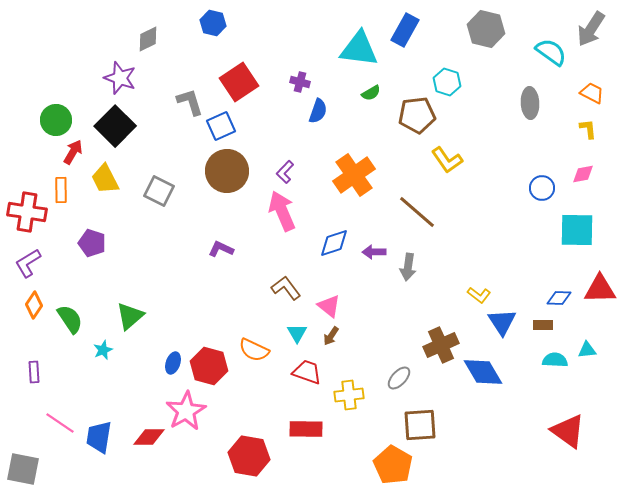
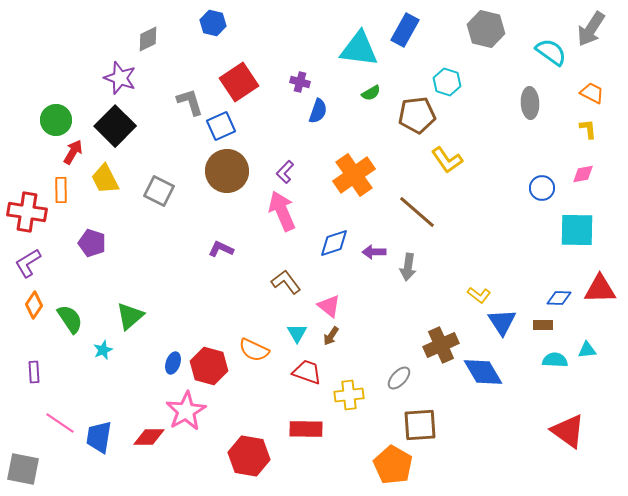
brown L-shape at (286, 288): moved 6 px up
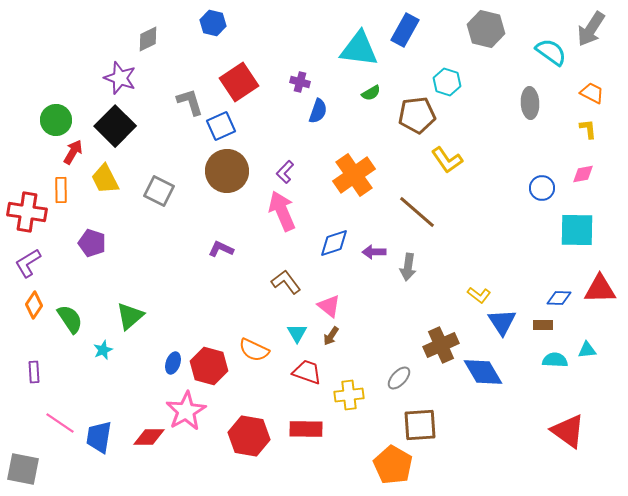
red hexagon at (249, 456): moved 20 px up
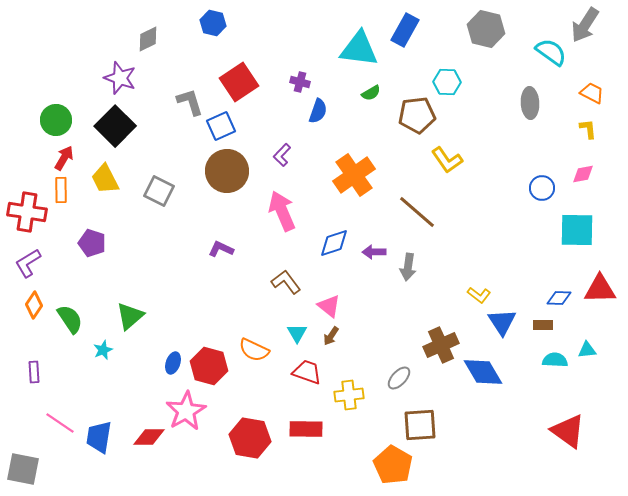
gray arrow at (591, 29): moved 6 px left, 4 px up
cyan hexagon at (447, 82): rotated 16 degrees counterclockwise
red arrow at (73, 152): moved 9 px left, 6 px down
purple L-shape at (285, 172): moved 3 px left, 17 px up
red hexagon at (249, 436): moved 1 px right, 2 px down
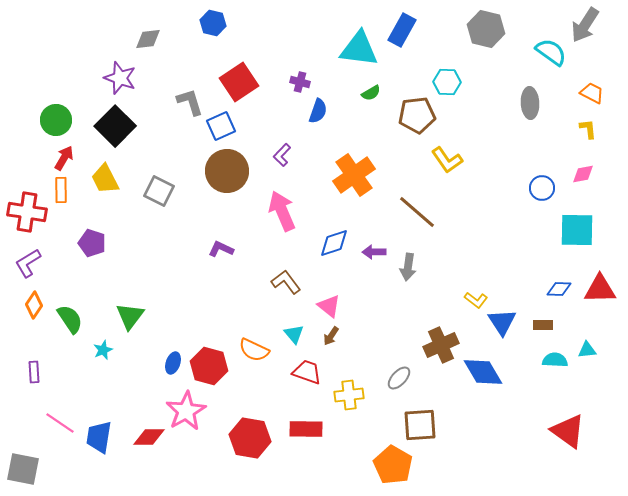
blue rectangle at (405, 30): moved 3 px left
gray diamond at (148, 39): rotated 20 degrees clockwise
yellow L-shape at (479, 295): moved 3 px left, 5 px down
blue diamond at (559, 298): moved 9 px up
green triangle at (130, 316): rotated 12 degrees counterclockwise
cyan triangle at (297, 333): moved 3 px left, 1 px down; rotated 10 degrees counterclockwise
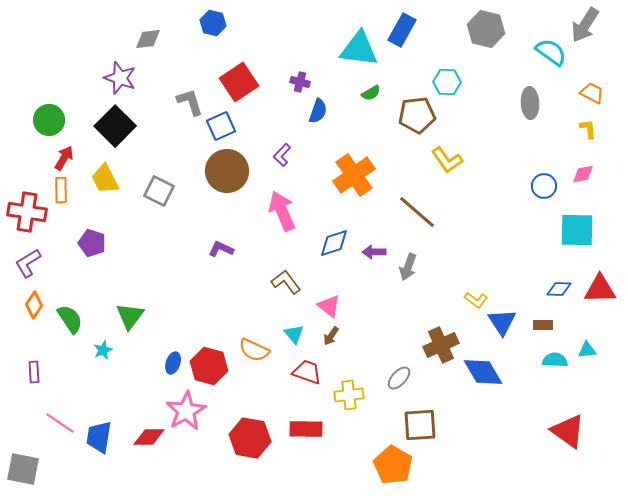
green circle at (56, 120): moved 7 px left
blue circle at (542, 188): moved 2 px right, 2 px up
gray arrow at (408, 267): rotated 12 degrees clockwise
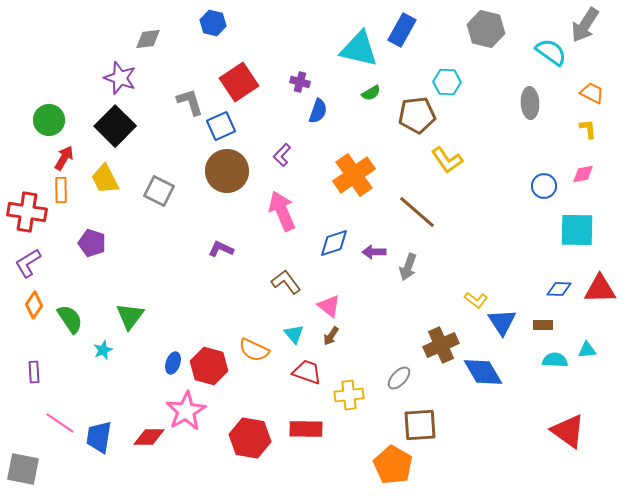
cyan triangle at (359, 49): rotated 6 degrees clockwise
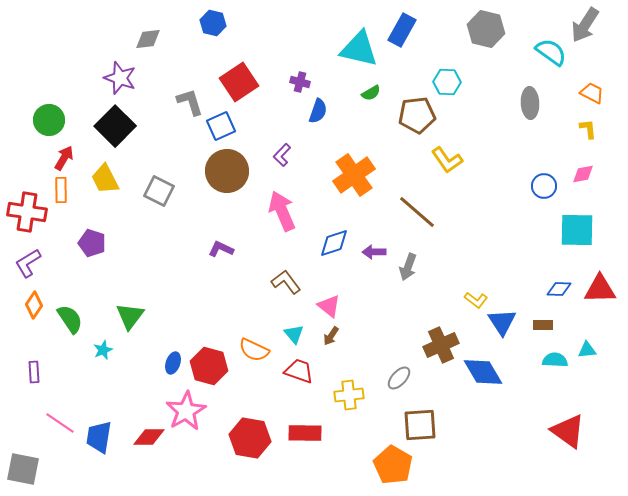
red trapezoid at (307, 372): moved 8 px left, 1 px up
red rectangle at (306, 429): moved 1 px left, 4 px down
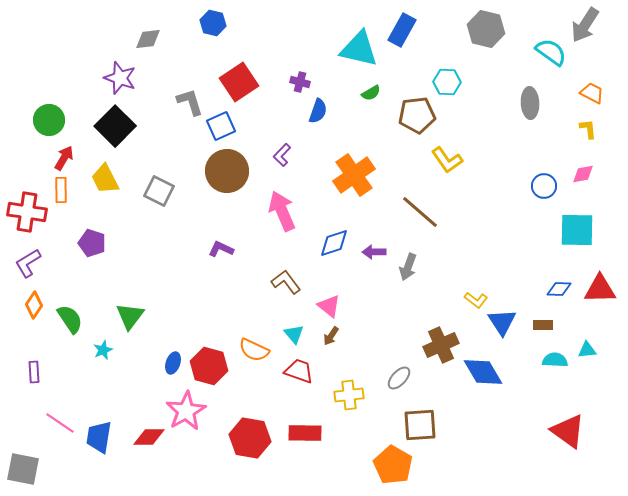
brown line at (417, 212): moved 3 px right
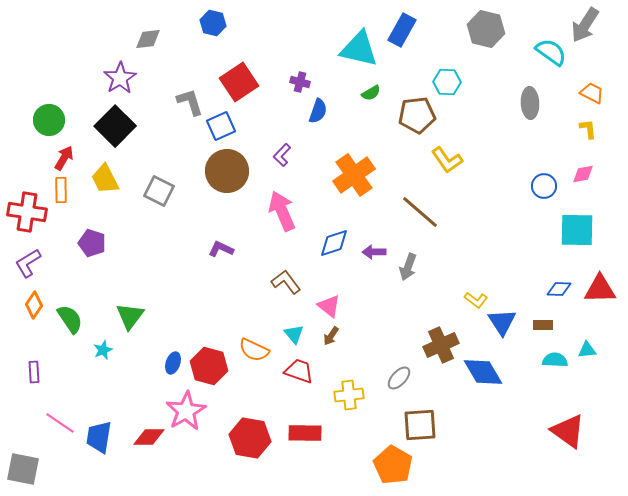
purple star at (120, 78): rotated 20 degrees clockwise
